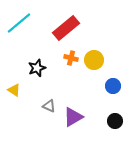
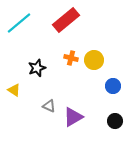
red rectangle: moved 8 px up
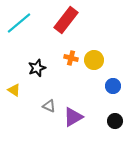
red rectangle: rotated 12 degrees counterclockwise
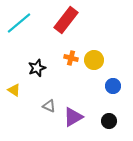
black circle: moved 6 px left
